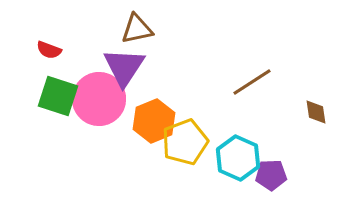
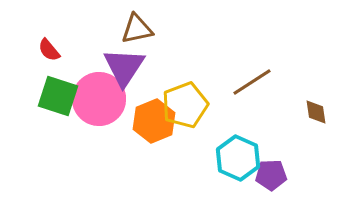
red semicircle: rotated 30 degrees clockwise
yellow pentagon: moved 37 px up
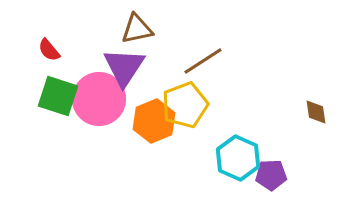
brown line: moved 49 px left, 21 px up
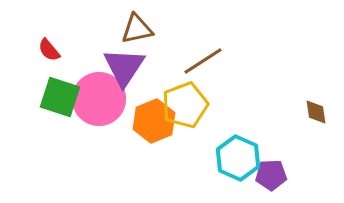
green square: moved 2 px right, 1 px down
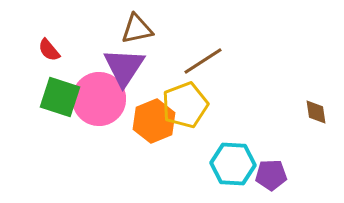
cyan hexagon: moved 5 px left, 6 px down; rotated 21 degrees counterclockwise
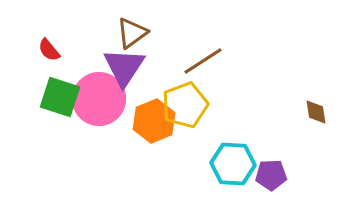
brown triangle: moved 5 px left, 4 px down; rotated 24 degrees counterclockwise
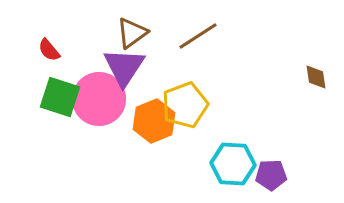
brown line: moved 5 px left, 25 px up
brown diamond: moved 35 px up
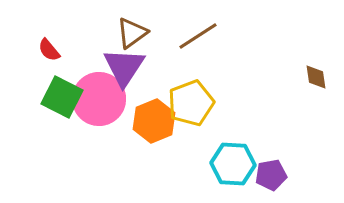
green square: moved 2 px right; rotated 9 degrees clockwise
yellow pentagon: moved 6 px right, 2 px up
purple pentagon: rotated 8 degrees counterclockwise
